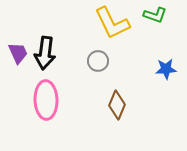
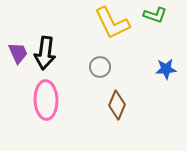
gray circle: moved 2 px right, 6 px down
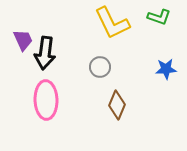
green L-shape: moved 4 px right, 2 px down
purple trapezoid: moved 5 px right, 13 px up
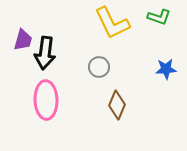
purple trapezoid: rotated 40 degrees clockwise
gray circle: moved 1 px left
